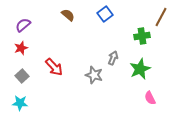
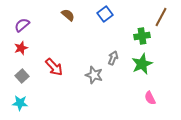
purple semicircle: moved 1 px left
green star: moved 2 px right, 5 px up
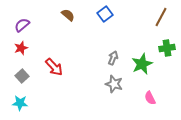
green cross: moved 25 px right, 12 px down
gray star: moved 20 px right, 9 px down
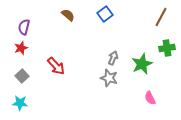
purple semicircle: moved 2 px right, 2 px down; rotated 35 degrees counterclockwise
red arrow: moved 2 px right, 1 px up
gray star: moved 5 px left, 6 px up
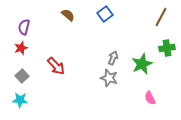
cyan star: moved 3 px up
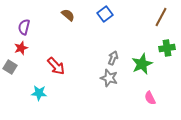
gray square: moved 12 px left, 9 px up; rotated 16 degrees counterclockwise
cyan star: moved 19 px right, 7 px up
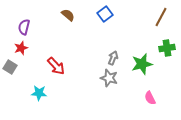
green star: rotated 10 degrees clockwise
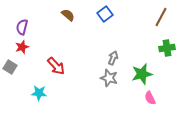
purple semicircle: moved 2 px left
red star: moved 1 px right, 1 px up
green star: moved 10 px down
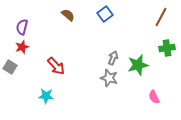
green star: moved 4 px left, 9 px up
cyan star: moved 7 px right, 3 px down
pink semicircle: moved 4 px right, 1 px up
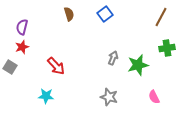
brown semicircle: moved 1 px right, 1 px up; rotated 32 degrees clockwise
gray star: moved 19 px down
